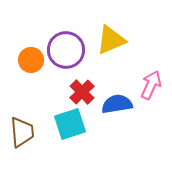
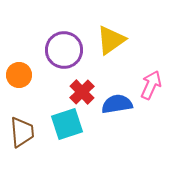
yellow triangle: rotated 12 degrees counterclockwise
purple circle: moved 2 px left
orange circle: moved 12 px left, 15 px down
cyan square: moved 3 px left
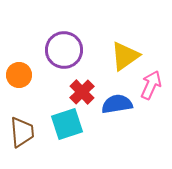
yellow triangle: moved 14 px right, 16 px down
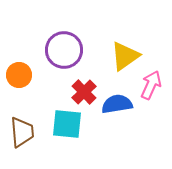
red cross: moved 2 px right
cyan square: rotated 24 degrees clockwise
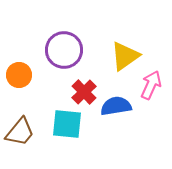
blue semicircle: moved 1 px left, 2 px down
brown trapezoid: moved 2 px left; rotated 44 degrees clockwise
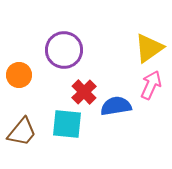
yellow triangle: moved 24 px right, 8 px up
brown trapezoid: moved 2 px right
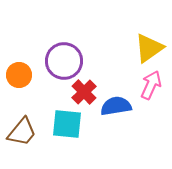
purple circle: moved 11 px down
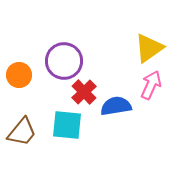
cyan square: moved 1 px down
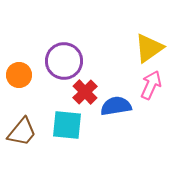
red cross: moved 1 px right
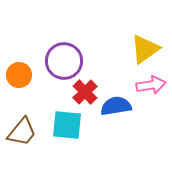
yellow triangle: moved 4 px left, 1 px down
pink arrow: rotated 56 degrees clockwise
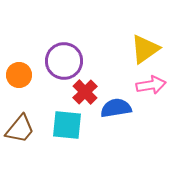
blue semicircle: moved 2 px down
brown trapezoid: moved 2 px left, 3 px up
